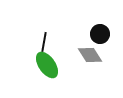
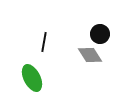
green ellipse: moved 15 px left, 13 px down; rotated 8 degrees clockwise
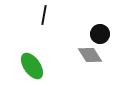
black line: moved 27 px up
green ellipse: moved 12 px up; rotated 8 degrees counterclockwise
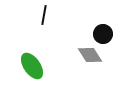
black circle: moved 3 px right
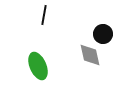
gray diamond: rotated 20 degrees clockwise
green ellipse: moved 6 px right; rotated 12 degrees clockwise
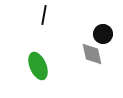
gray diamond: moved 2 px right, 1 px up
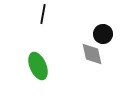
black line: moved 1 px left, 1 px up
